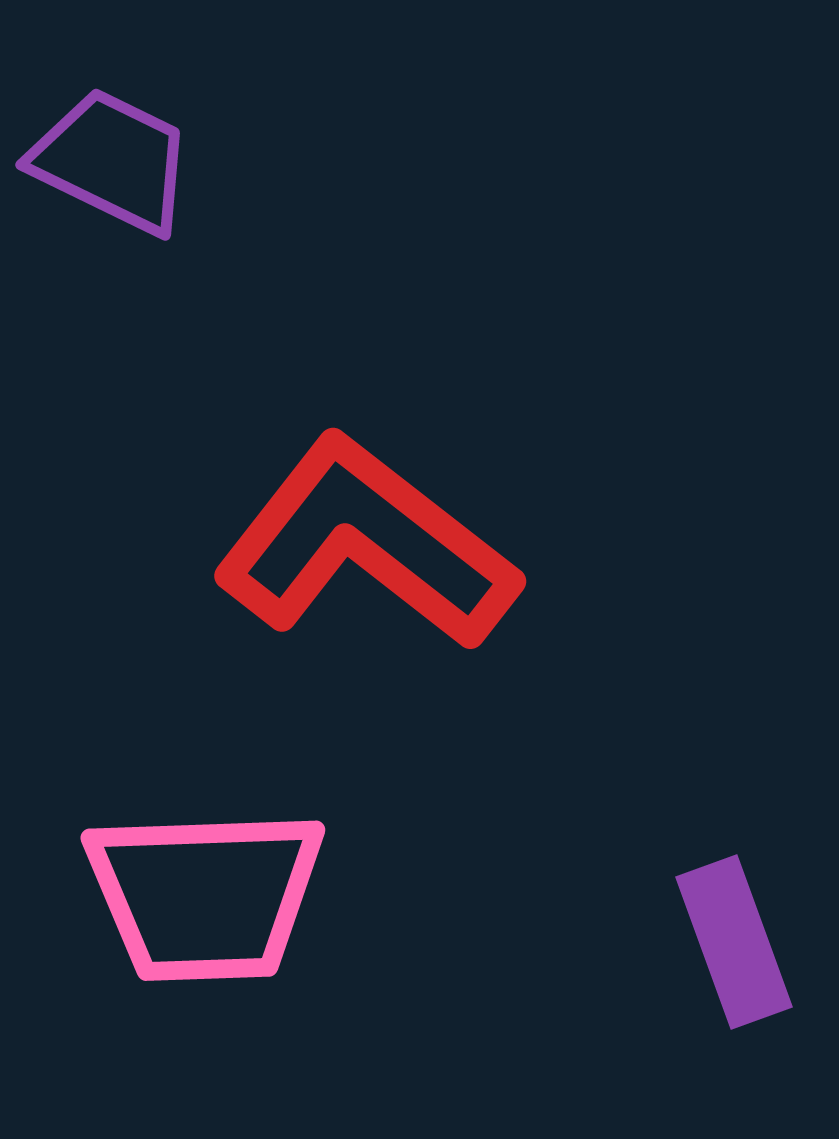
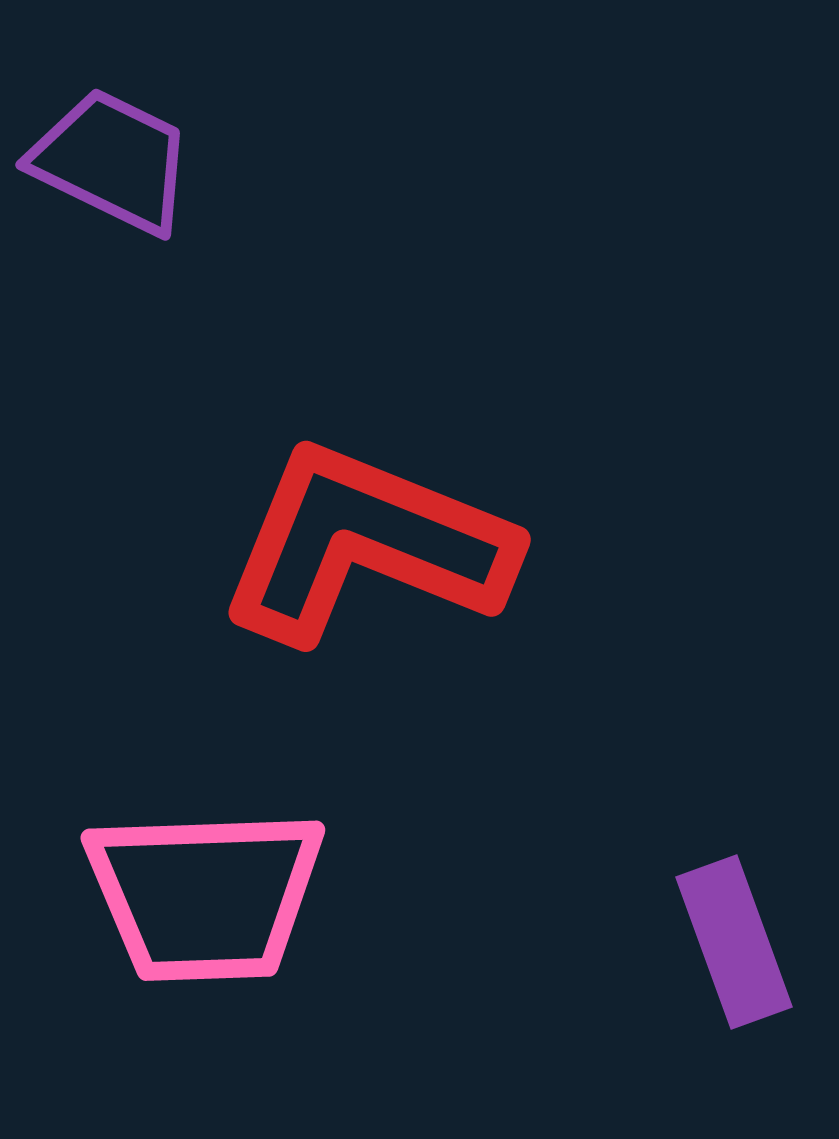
red L-shape: rotated 16 degrees counterclockwise
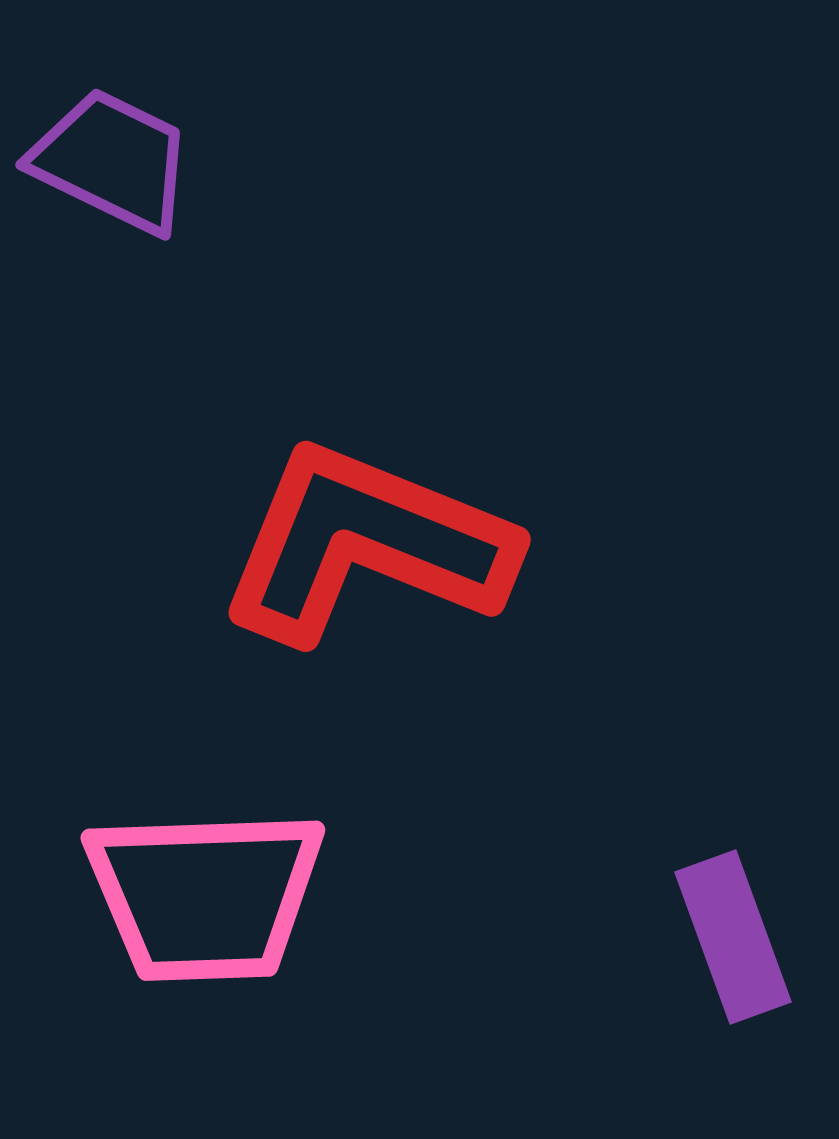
purple rectangle: moved 1 px left, 5 px up
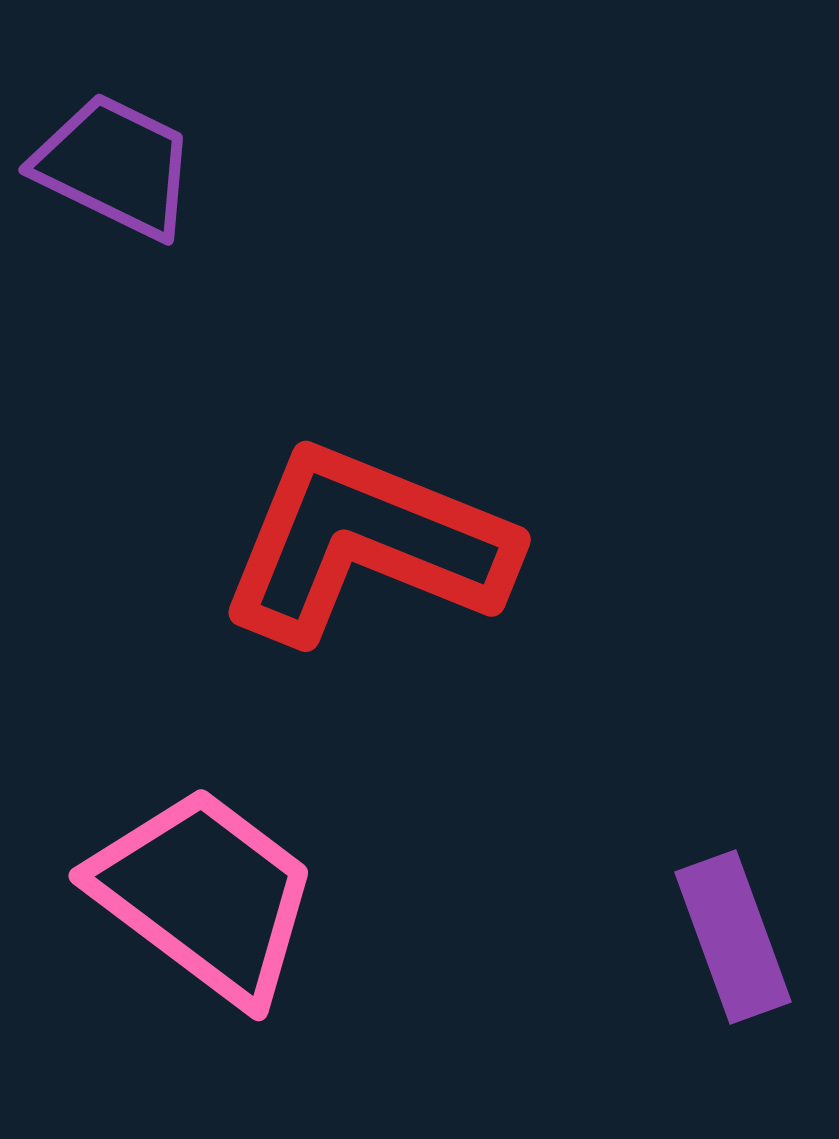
purple trapezoid: moved 3 px right, 5 px down
pink trapezoid: rotated 141 degrees counterclockwise
